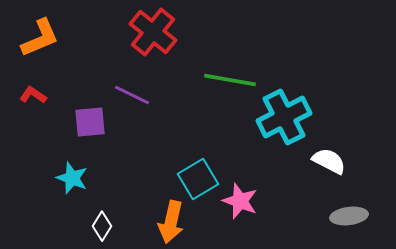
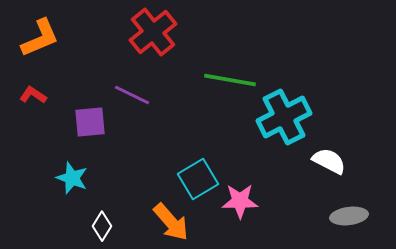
red cross: rotated 12 degrees clockwise
pink star: rotated 21 degrees counterclockwise
orange arrow: rotated 54 degrees counterclockwise
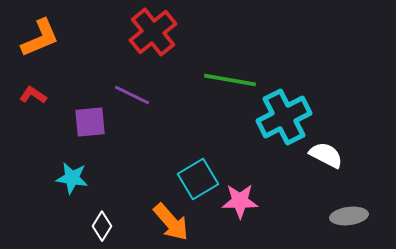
white semicircle: moved 3 px left, 6 px up
cyan star: rotated 12 degrees counterclockwise
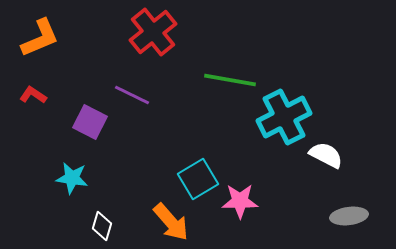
purple square: rotated 32 degrees clockwise
white diamond: rotated 16 degrees counterclockwise
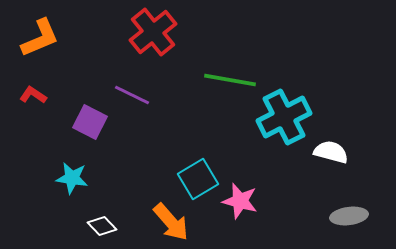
white semicircle: moved 5 px right, 3 px up; rotated 12 degrees counterclockwise
pink star: rotated 15 degrees clockwise
white diamond: rotated 60 degrees counterclockwise
